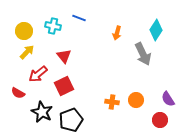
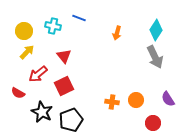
gray arrow: moved 12 px right, 3 px down
red circle: moved 7 px left, 3 px down
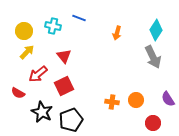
gray arrow: moved 2 px left
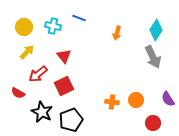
yellow circle: moved 4 px up
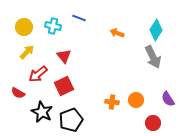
orange arrow: rotated 96 degrees clockwise
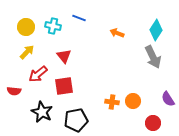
yellow circle: moved 2 px right
red square: rotated 18 degrees clockwise
red semicircle: moved 4 px left, 2 px up; rotated 24 degrees counterclockwise
orange circle: moved 3 px left, 1 px down
black pentagon: moved 5 px right; rotated 10 degrees clockwise
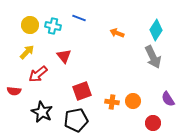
yellow circle: moved 4 px right, 2 px up
red square: moved 18 px right, 5 px down; rotated 12 degrees counterclockwise
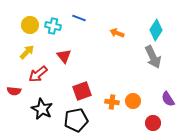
black star: moved 3 px up
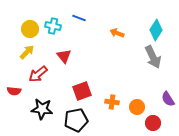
yellow circle: moved 4 px down
orange circle: moved 4 px right, 6 px down
black star: rotated 20 degrees counterclockwise
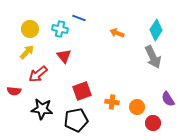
cyan cross: moved 7 px right, 3 px down
